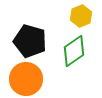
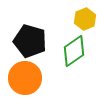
yellow hexagon: moved 4 px right, 3 px down
orange circle: moved 1 px left, 1 px up
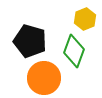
green diamond: rotated 36 degrees counterclockwise
orange circle: moved 19 px right
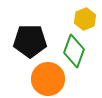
black pentagon: rotated 16 degrees counterclockwise
orange circle: moved 4 px right, 1 px down
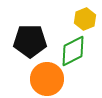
green diamond: moved 1 px left; rotated 44 degrees clockwise
orange circle: moved 1 px left
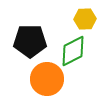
yellow hexagon: rotated 20 degrees clockwise
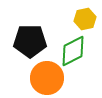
yellow hexagon: rotated 10 degrees counterclockwise
orange circle: moved 1 px up
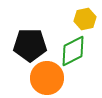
black pentagon: moved 4 px down
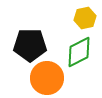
yellow hexagon: moved 1 px up
green diamond: moved 6 px right, 1 px down
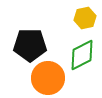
green diamond: moved 3 px right, 3 px down
orange circle: moved 1 px right
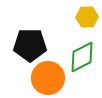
yellow hexagon: moved 2 px right, 1 px up; rotated 10 degrees clockwise
green diamond: moved 2 px down
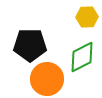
orange circle: moved 1 px left, 1 px down
